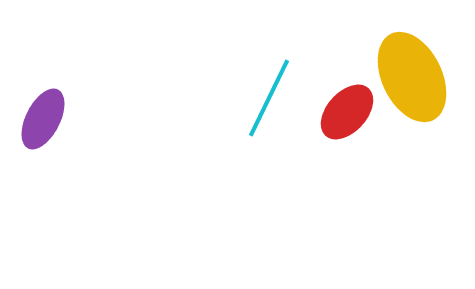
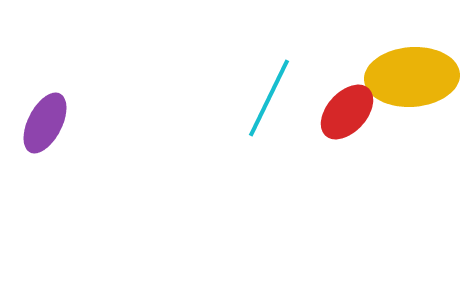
yellow ellipse: rotated 68 degrees counterclockwise
purple ellipse: moved 2 px right, 4 px down
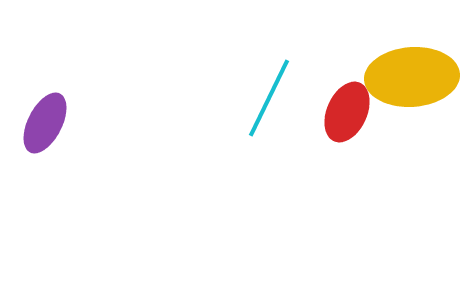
red ellipse: rotated 18 degrees counterclockwise
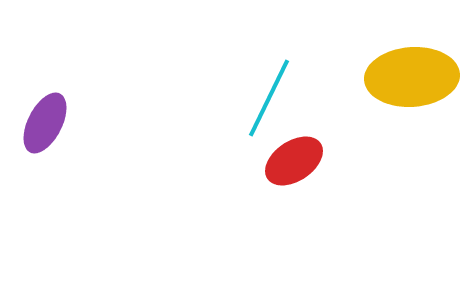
red ellipse: moved 53 px left, 49 px down; rotated 32 degrees clockwise
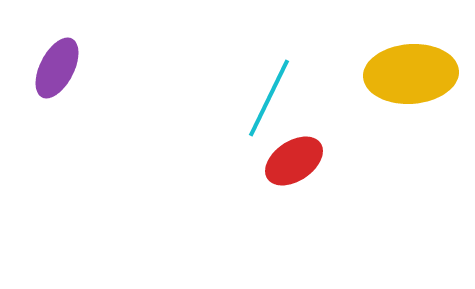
yellow ellipse: moved 1 px left, 3 px up
purple ellipse: moved 12 px right, 55 px up
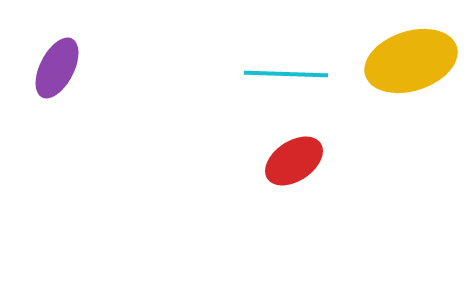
yellow ellipse: moved 13 px up; rotated 14 degrees counterclockwise
cyan line: moved 17 px right, 24 px up; rotated 66 degrees clockwise
